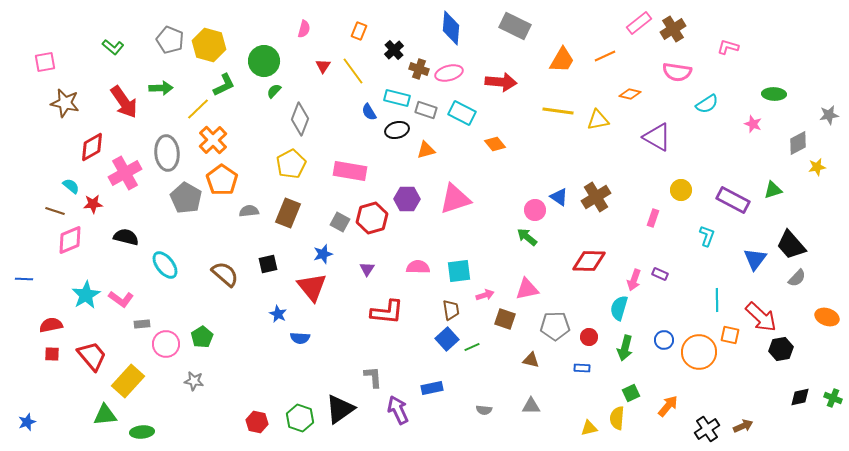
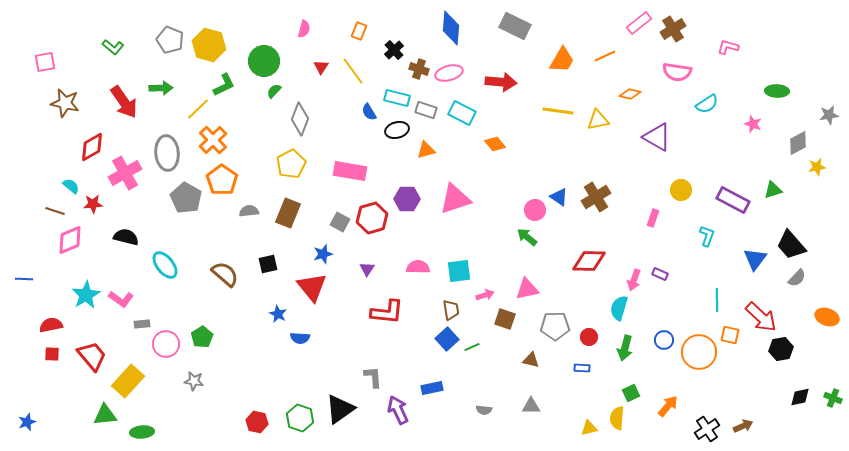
red triangle at (323, 66): moved 2 px left, 1 px down
green ellipse at (774, 94): moved 3 px right, 3 px up
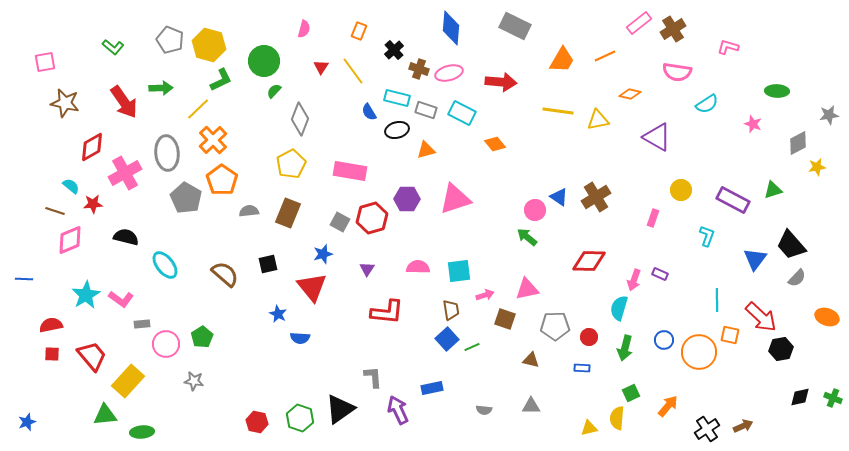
green L-shape at (224, 85): moved 3 px left, 5 px up
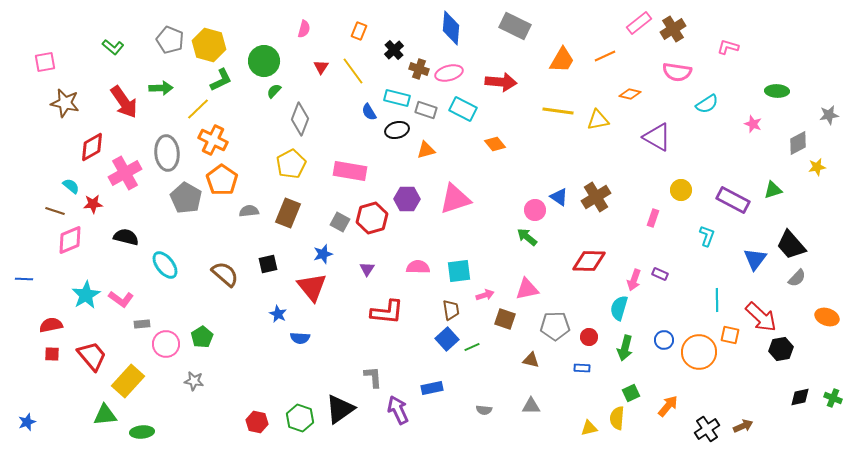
cyan rectangle at (462, 113): moved 1 px right, 4 px up
orange cross at (213, 140): rotated 20 degrees counterclockwise
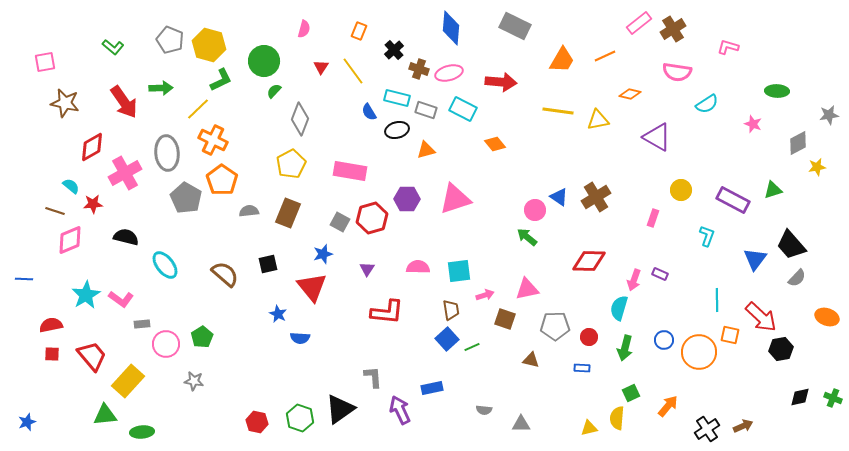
gray triangle at (531, 406): moved 10 px left, 18 px down
purple arrow at (398, 410): moved 2 px right
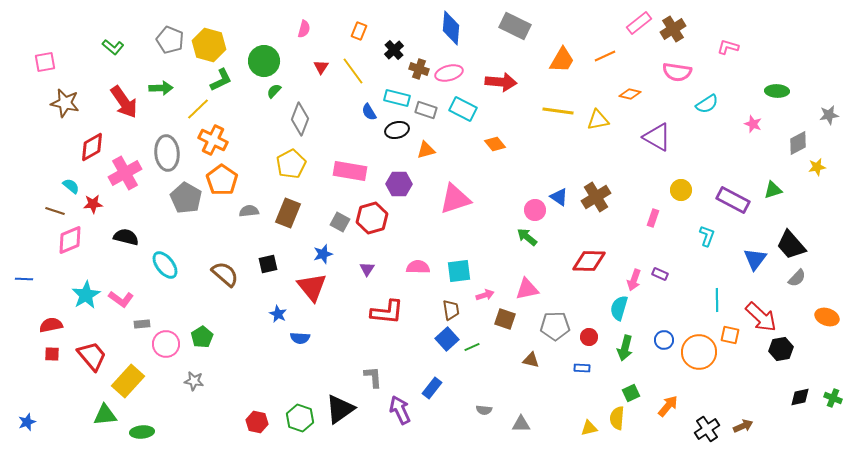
purple hexagon at (407, 199): moved 8 px left, 15 px up
blue rectangle at (432, 388): rotated 40 degrees counterclockwise
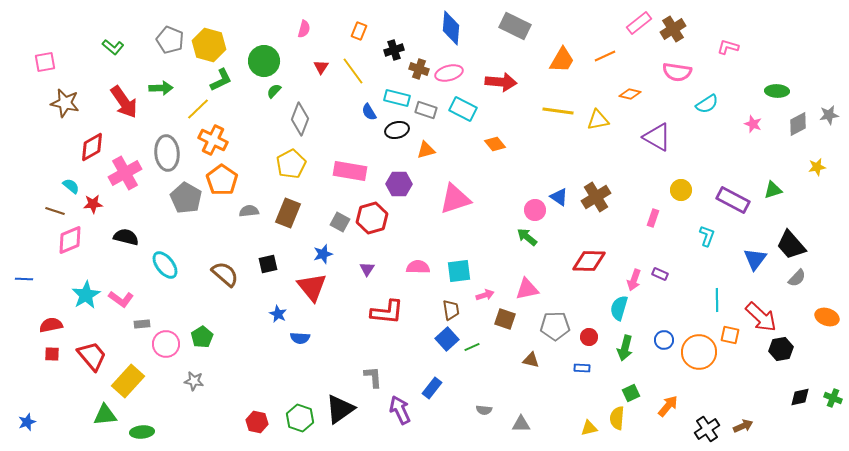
black cross at (394, 50): rotated 24 degrees clockwise
gray diamond at (798, 143): moved 19 px up
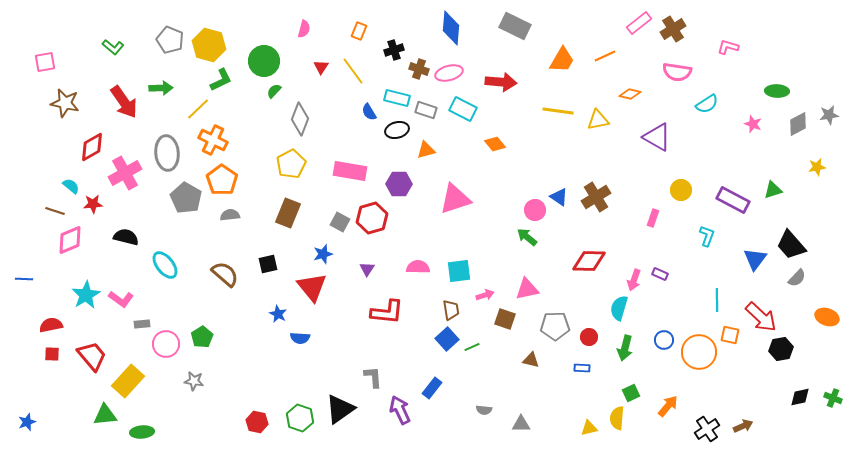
gray semicircle at (249, 211): moved 19 px left, 4 px down
